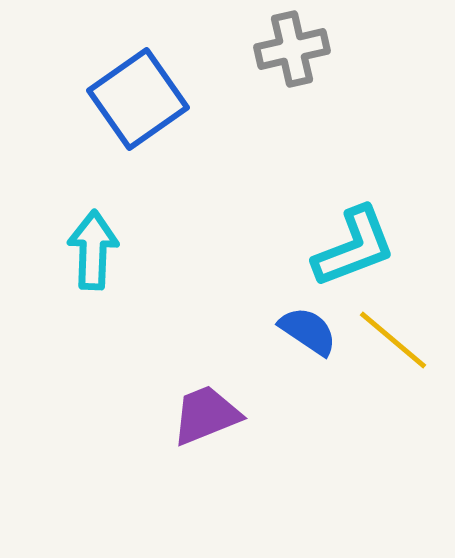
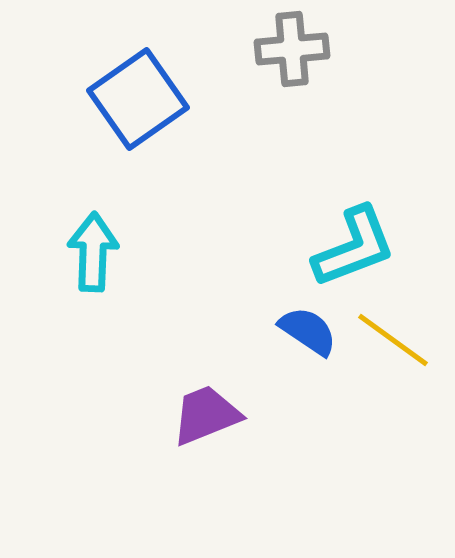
gray cross: rotated 8 degrees clockwise
cyan arrow: moved 2 px down
yellow line: rotated 4 degrees counterclockwise
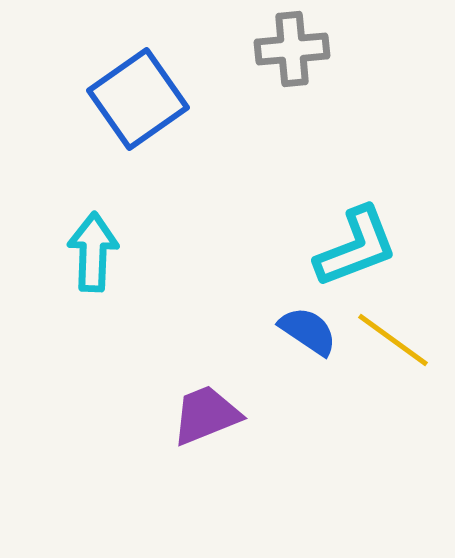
cyan L-shape: moved 2 px right
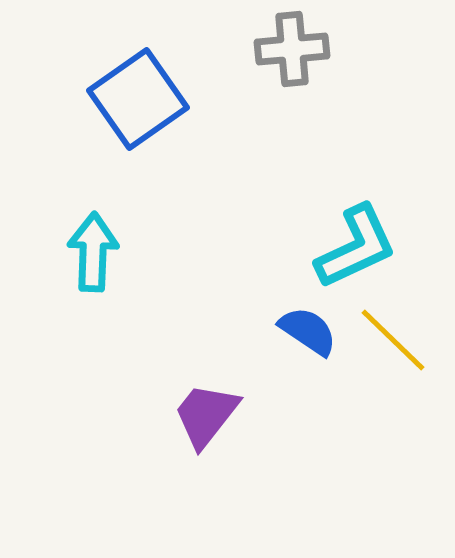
cyan L-shape: rotated 4 degrees counterclockwise
yellow line: rotated 8 degrees clockwise
purple trapezoid: rotated 30 degrees counterclockwise
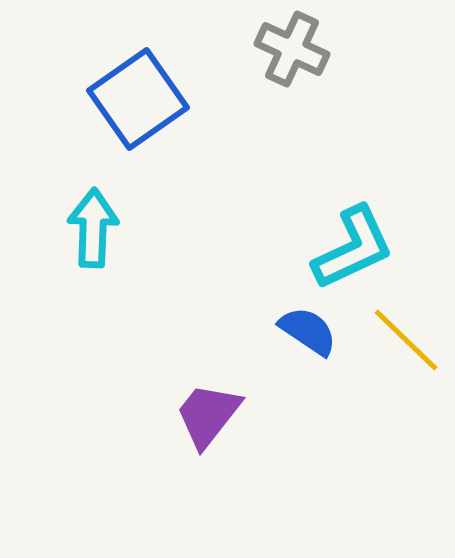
gray cross: rotated 30 degrees clockwise
cyan L-shape: moved 3 px left, 1 px down
cyan arrow: moved 24 px up
yellow line: moved 13 px right
purple trapezoid: moved 2 px right
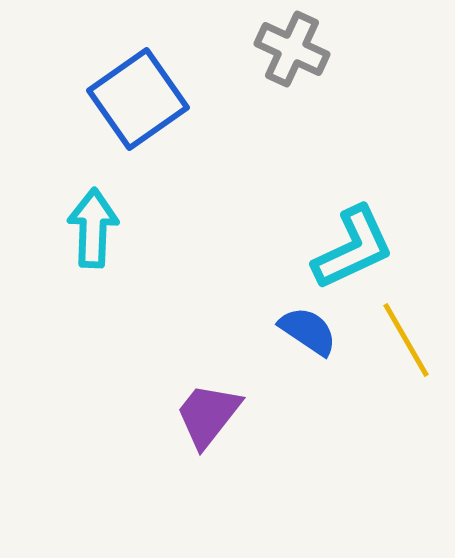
yellow line: rotated 16 degrees clockwise
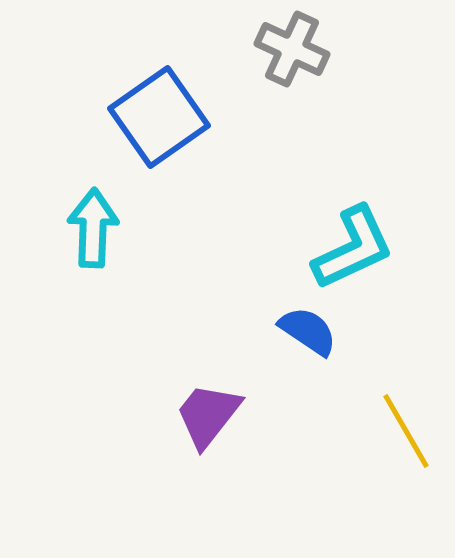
blue square: moved 21 px right, 18 px down
yellow line: moved 91 px down
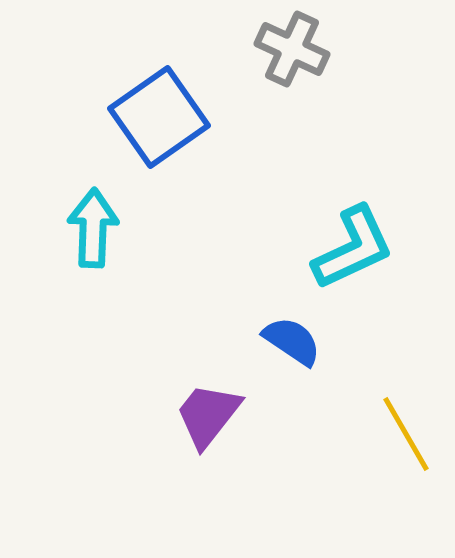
blue semicircle: moved 16 px left, 10 px down
yellow line: moved 3 px down
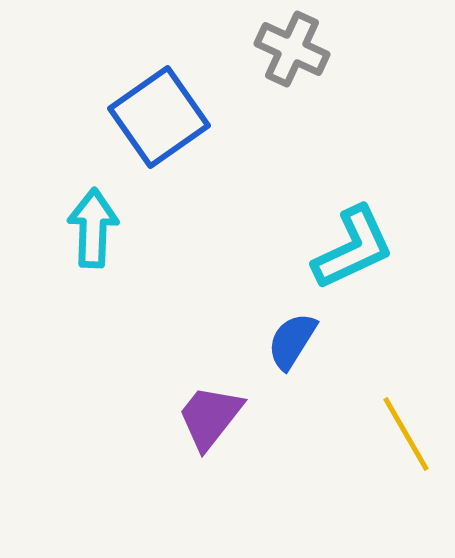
blue semicircle: rotated 92 degrees counterclockwise
purple trapezoid: moved 2 px right, 2 px down
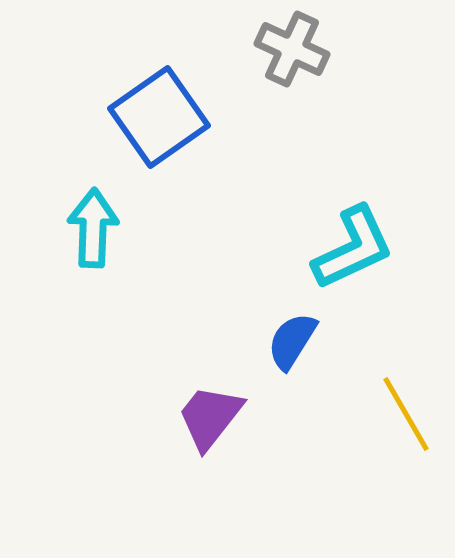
yellow line: moved 20 px up
